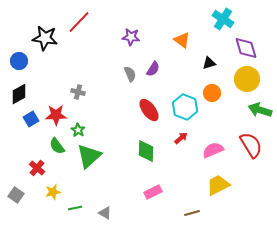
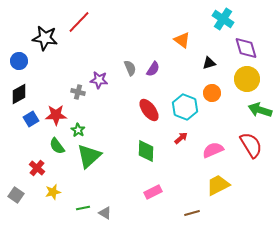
purple star: moved 32 px left, 43 px down
gray semicircle: moved 6 px up
green line: moved 8 px right
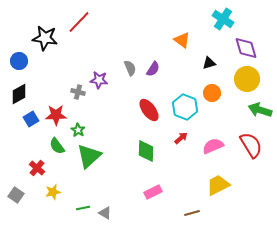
pink semicircle: moved 4 px up
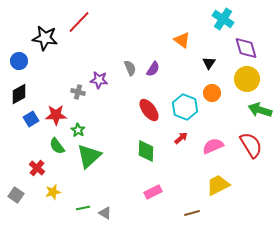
black triangle: rotated 40 degrees counterclockwise
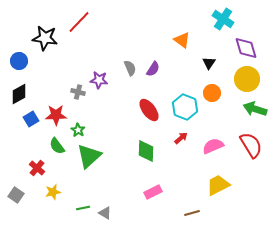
green arrow: moved 5 px left, 1 px up
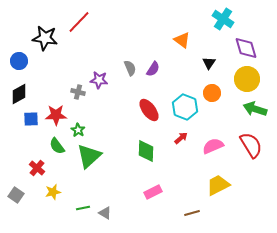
blue square: rotated 28 degrees clockwise
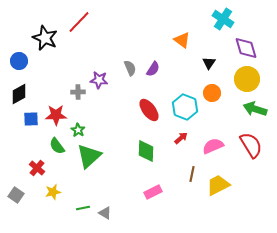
black star: rotated 15 degrees clockwise
gray cross: rotated 16 degrees counterclockwise
brown line: moved 39 px up; rotated 63 degrees counterclockwise
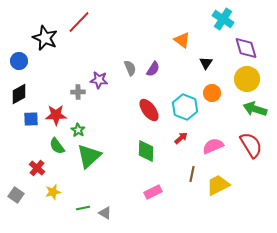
black triangle: moved 3 px left
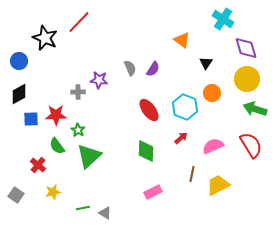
red cross: moved 1 px right, 3 px up
